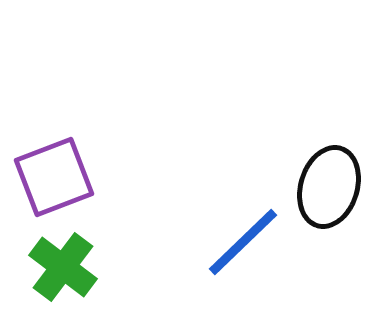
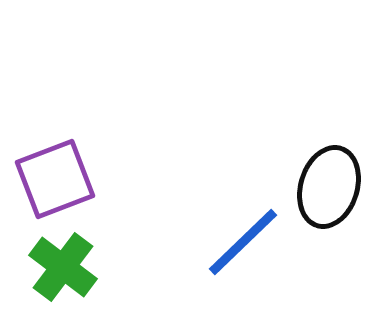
purple square: moved 1 px right, 2 px down
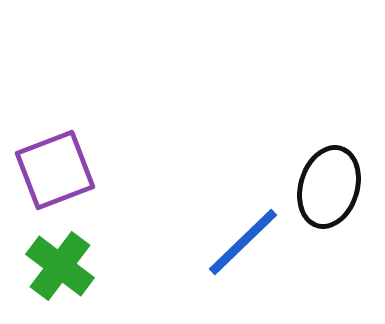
purple square: moved 9 px up
green cross: moved 3 px left, 1 px up
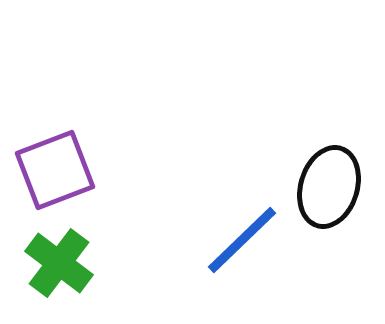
blue line: moved 1 px left, 2 px up
green cross: moved 1 px left, 3 px up
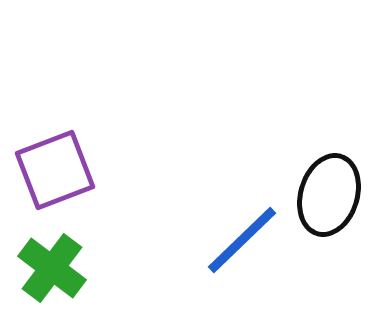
black ellipse: moved 8 px down
green cross: moved 7 px left, 5 px down
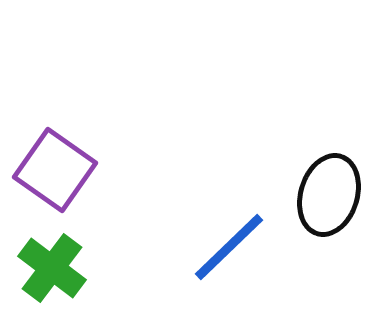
purple square: rotated 34 degrees counterclockwise
blue line: moved 13 px left, 7 px down
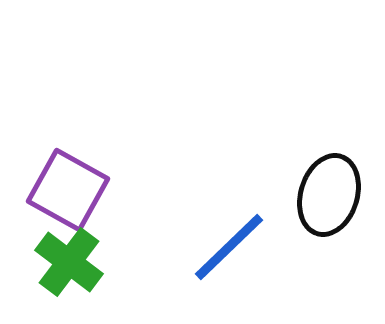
purple square: moved 13 px right, 20 px down; rotated 6 degrees counterclockwise
green cross: moved 17 px right, 6 px up
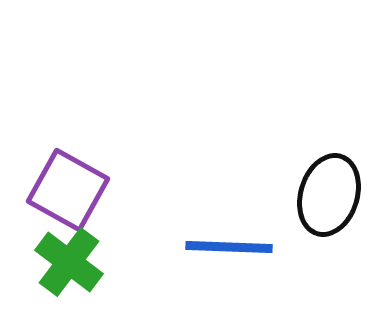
blue line: rotated 46 degrees clockwise
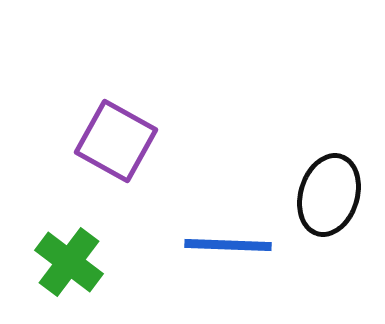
purple square: moved 48 px right, 49 px up
blue line: moved 1 px left, 2 px up
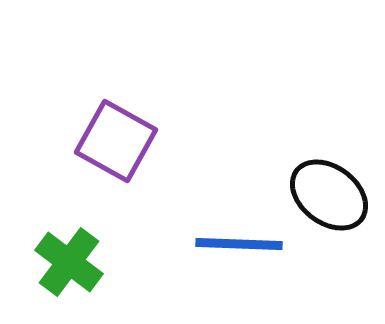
black ellipse: rotated 70 degrees counterclockwise
blue line: moved 11 px right, 1 px up
